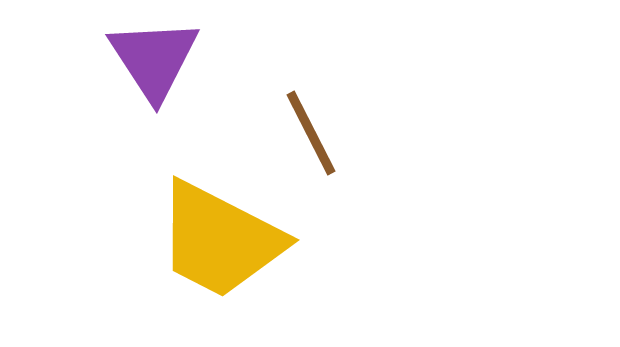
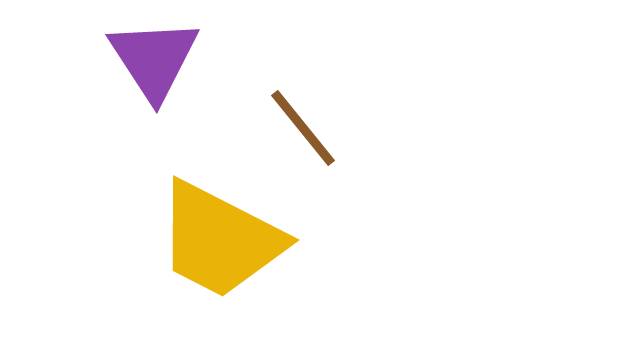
brown line: moved 8 px left, 5 px up; rotated 12 degrees counterclockwise
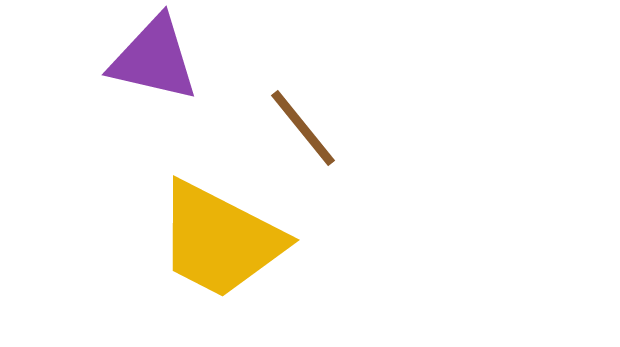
purple triangle: rotated 44 degrees counterclockwise
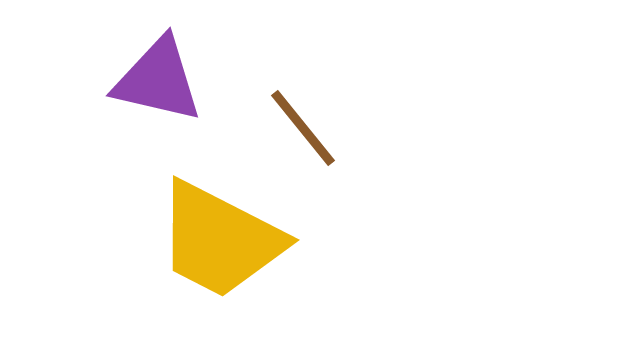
purple triangle: moved 4 px right, 21 px down
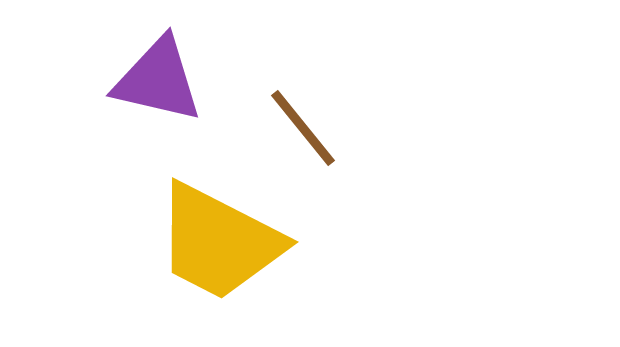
yellow trapezoid: moved 1 px left, 2 px down
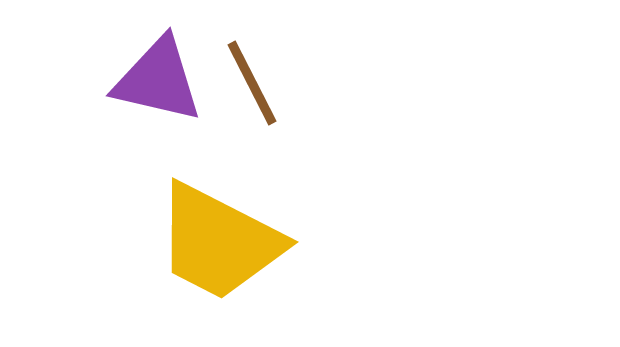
brown line: moved 51 px left, 45 px up; rotated 12 degrees clockwise
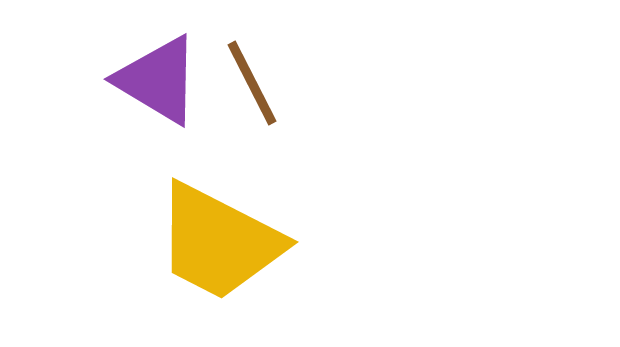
purple triangle: rotated 18 degrees clockwise
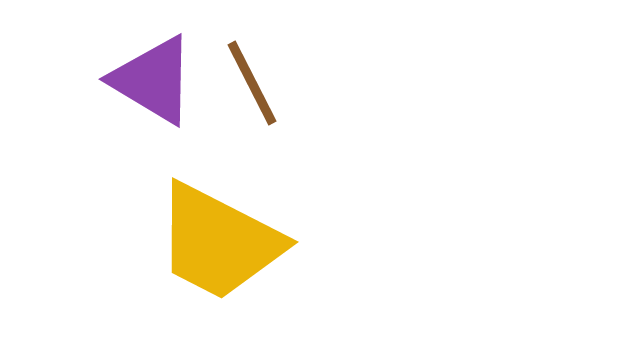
purple triangle: moved 5 px left
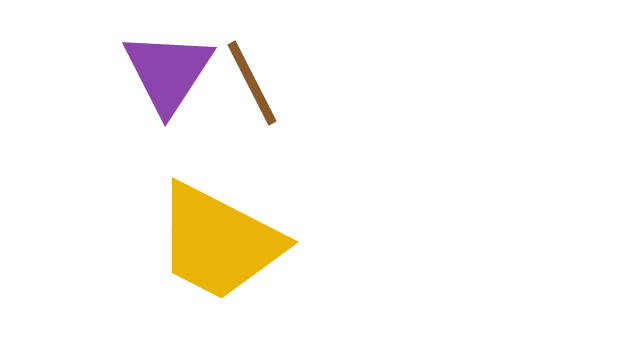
purple triangle: moved 15 px right, 8 px up; rotated 32 degrees clockwise
